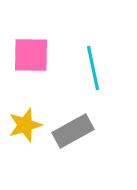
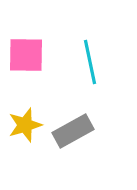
pink square: moved 5 px left
cyan line: moved 3 px left, 6 px up
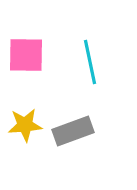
yellow star: rotated 12 degrees clockwise
gray rectangle: rotated 9 degrees clockwise
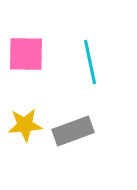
pink square: moved 1 px up
